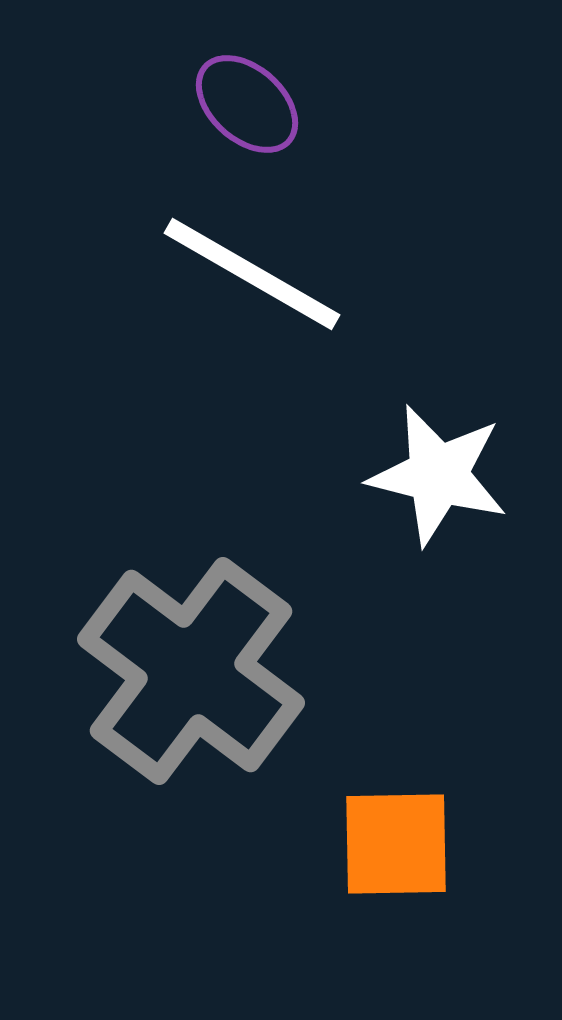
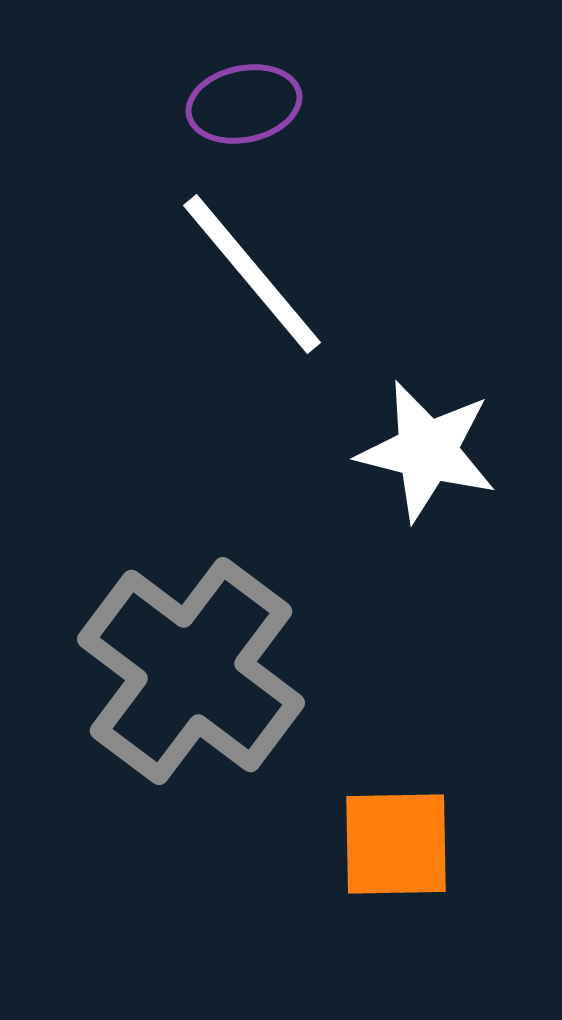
purple ellipse: moved 3 px left; rotated 54 degrees counterclockwise
white line: rotated 20 degrees clockwise
white star: moved 11 px left, 24 px up
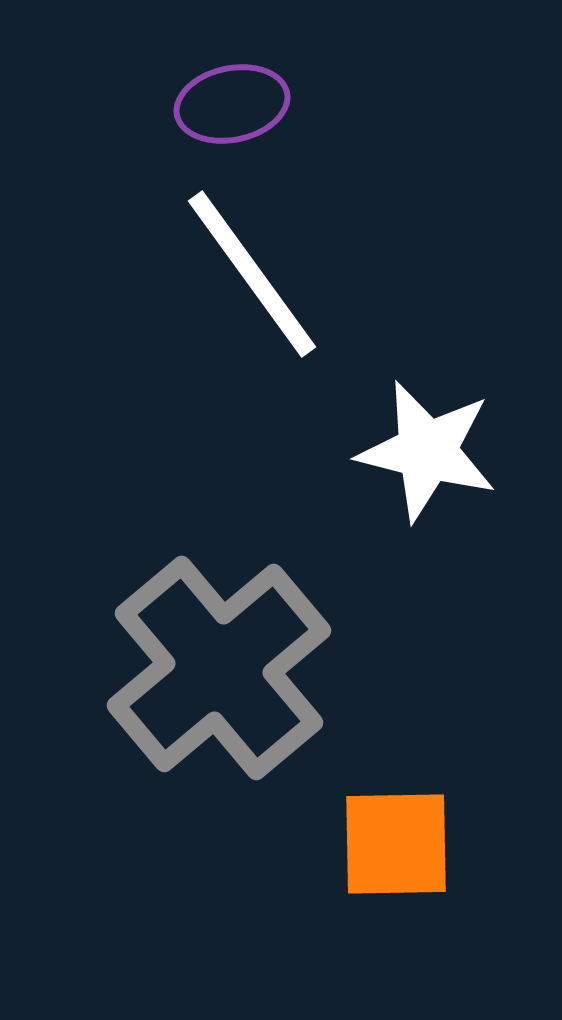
purple ellipse: moved 12 px left
white line: rotated 4 degrees clockwise
gray cross: moved 28 px right, 3 px up; rotated 13 degrees clockwise
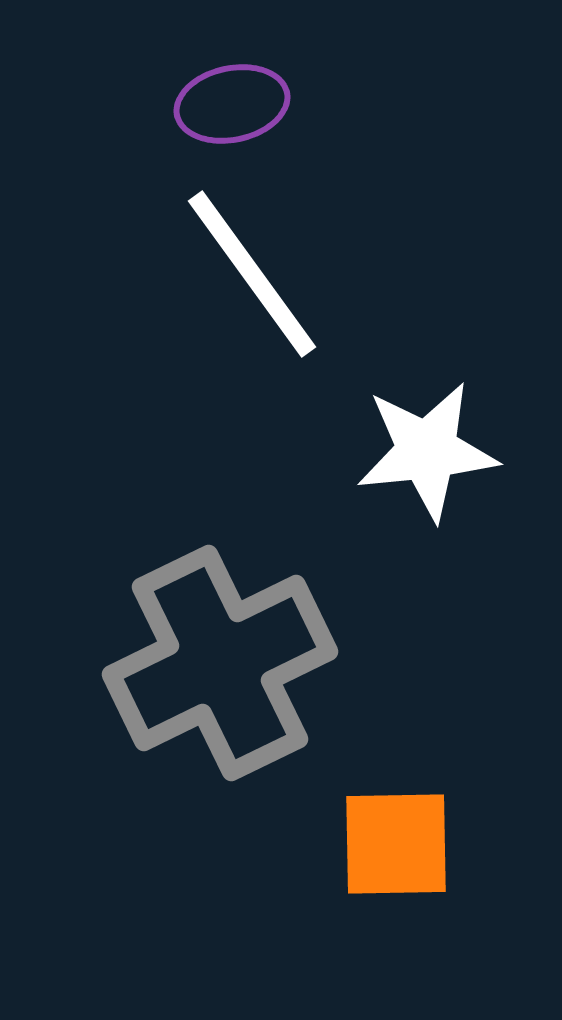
white star: rotated 20 degrees counterclockwise
gray cross: moved 1 px right, 5 px up; rotated 14 degrees clockwise
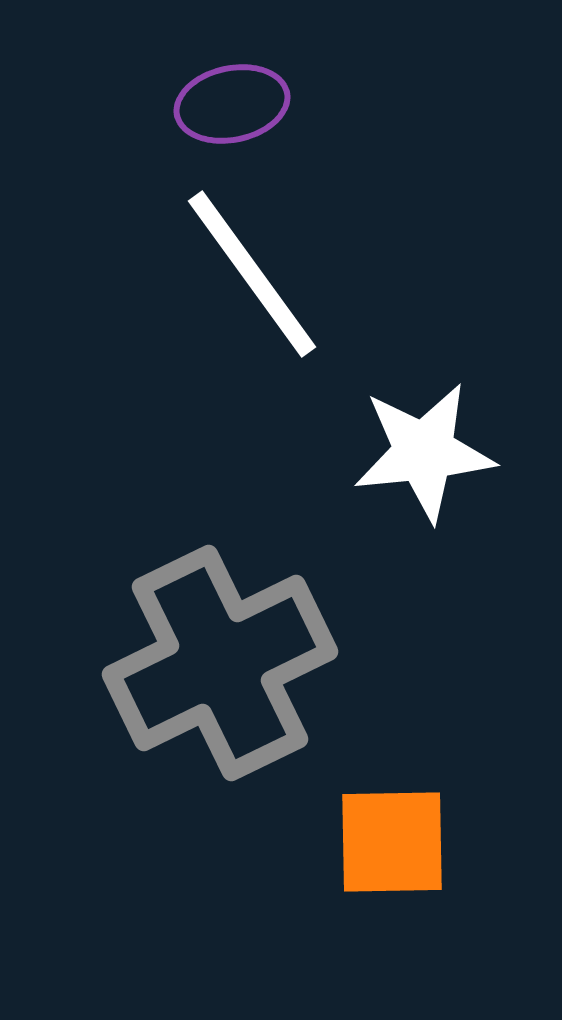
white star: moved 3 px left, 1 px down
orange square: moved 4 px left, 2 px up
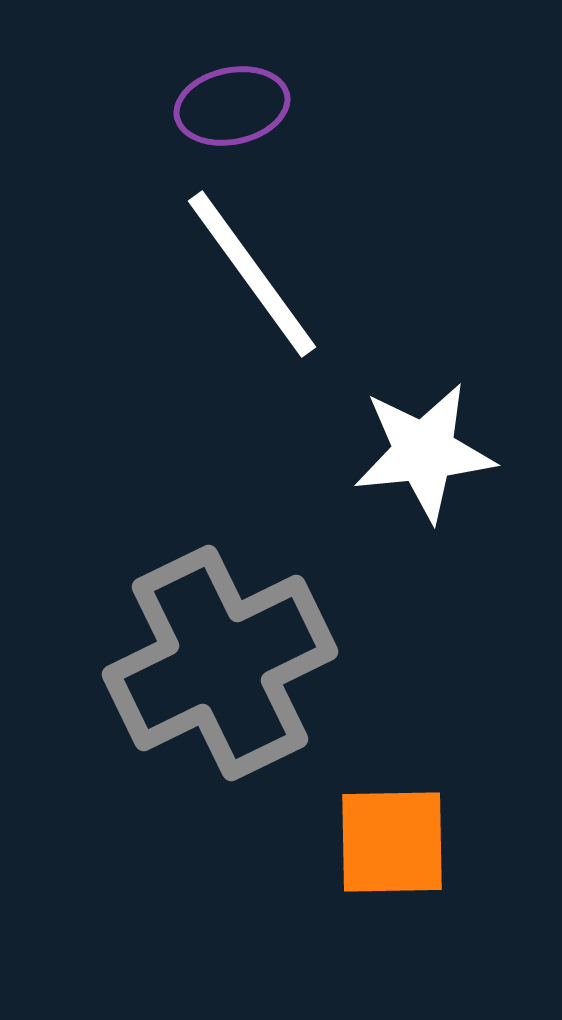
purple ellipse: moved 2 px down
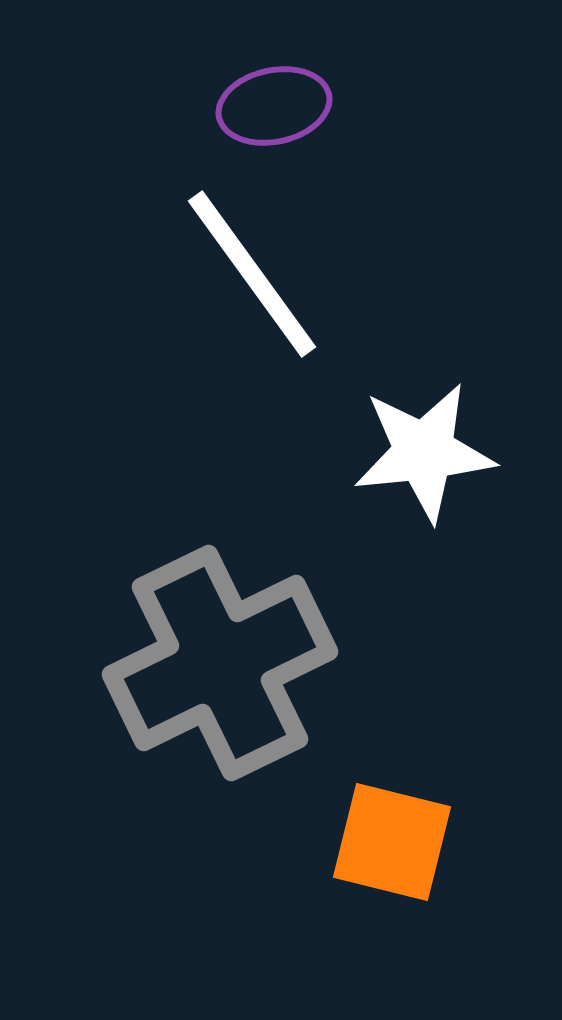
purple ellipse: moved 42 px right
orange square: rotated 15 degrees clockwise
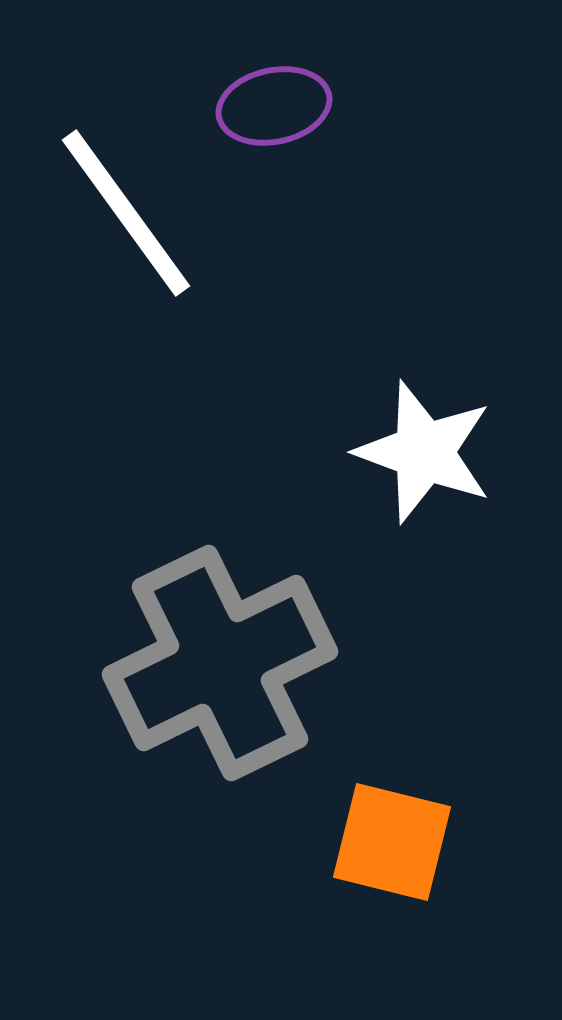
white line: moved 126 px left, 61 px up
white star: rotated 26 degrees clockwise
